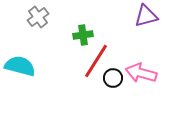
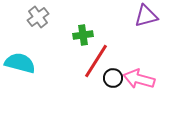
cyan semicircle: moved 3 px up
pink arrow: moved 2 px left, 6 px down
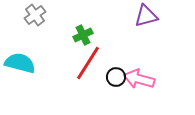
gray cross: moved 3 px left, 2 px up
green cross: rotated 18 degrees counterclockwise
red line: moved 8 px left, 2 px down
black circle: moved 3 px right, 1 px up
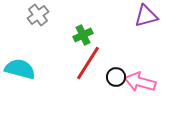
gray cross: moved 3 px right
cyan semicircle: moved 6 px down
pink arrow: moved 1 px right, 3 px down
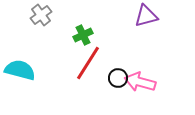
gray cross: moved 3 px right
cyan semicircle: moved 1 px down
black circle: moved 2 px right, 1 px down
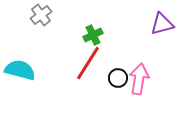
purple triangle: moved 16 px right, 8 px down
green cross: moved 10 px right
pink arrow: moved 1 px left, 3 px up; rotated 84 degrees clockwise
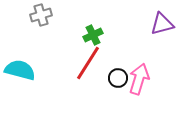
gray cross: rotated 20 degrees clockwise
pink arrow: rotated 8 degrees clockwise
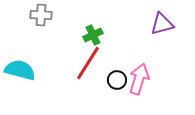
gray cross: rotated 20 degrees clockwise
black circle: moved 1 px left, 2 px down
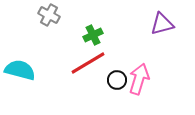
gray cross: moved 8 px right; rotated 25 degrees clockwise
red line: rotated 27 degrees clockwise
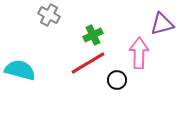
pink arrow: moved 26 px up; rotated 16 degrees counterclockwise
